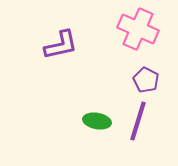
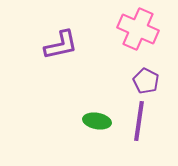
purple pentagon: moved 1 px down
purple line: moved 1 px right; rotated 9 degrees counterclockwise
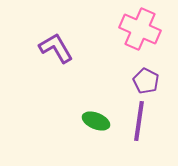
pink cross: moved 2 px right
purple L-shape: moved 5 px left, 3 px down; rotated 108 degrees counterclockwise
green ellipse: moved 1 px left; rotated 12 degrees clockwise
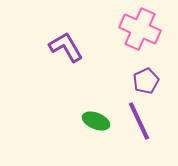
purple L-shape: moved 10 px right, 1 px up
purple pentagon: rotated 20 degrees clockwise
purple line: rotated 33 degrees counterclockwise
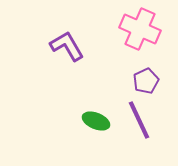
purple L-shape: moved 1 px right, 1 px up
purple line: moved 1 px up
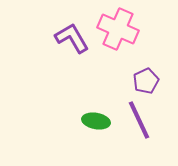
pink cross: moved 22 px left
purple L-shape: moved 5 px right, 8 px up
green ellipse: rotated 12 degrees counterclockwise
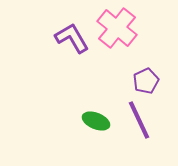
pink cross: moved 1 px left, 1 px up; rotated 15 degrees clockwise
green ellipse: rotated 12 degrees clockwise
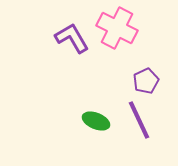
pink cross: rotated 12 degrees counterclockwise
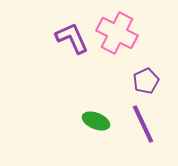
pink cross: moved 5 px down
purple L-shape: rotated 6 degrees clockwise
purple line: moved 4 px right, 4 px down
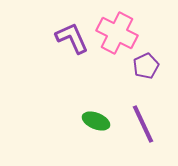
purple pentagon: moved 15 px up
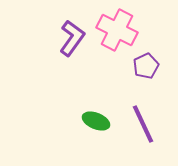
pink cross: moved 3 px up
purple L-shape: rotated 60 degrees clockwise
